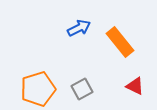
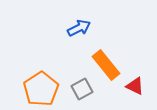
orange rectangle: moved 14 px left, 23 px down
orange pentagon: moved 3 px right; rotated 16 degrees counterclockwise
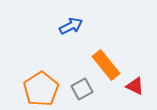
blue arrow: moved 8 px left, 2 px up
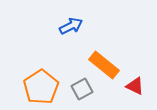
orange rectangle: moved 2 px left; rotated 12 degrees counterclockwise
orange pentagon: moved 2 px up
